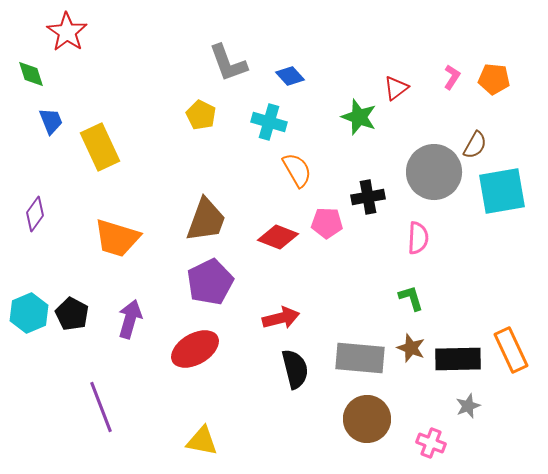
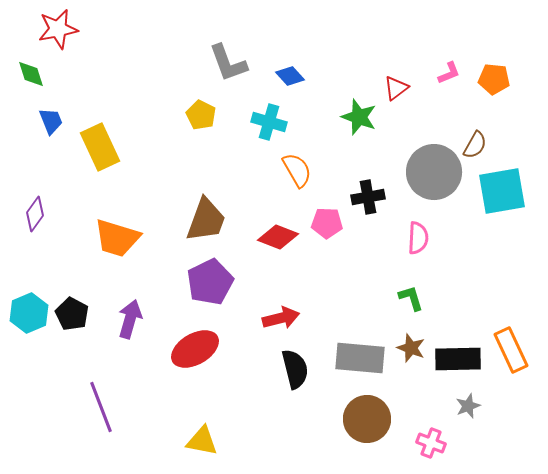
red star: moved 9 px left, 3 px up; rotated 27 degrees clockwise
pink L-shape: moved 3 px left, 4 px up; rotated 35 degrees clockwise
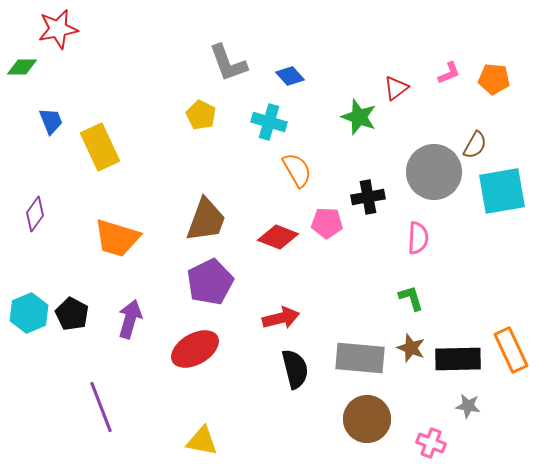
green diamond: moved 9 px left, 7 px up; rotated 72 degrees counterclockwise
gray star: rotated 30 degrees clockwise
